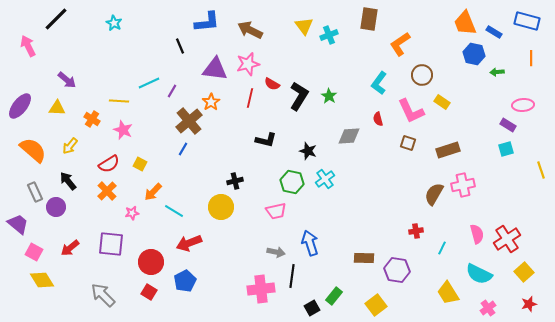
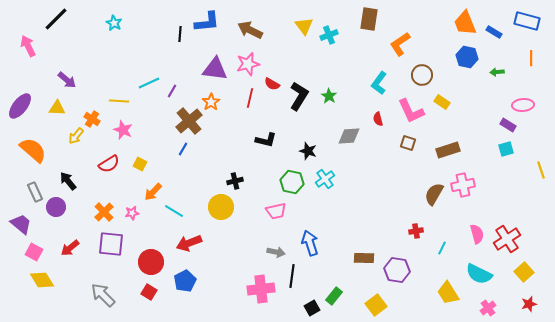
black line at (180, 46): moved 12 px up; rotated 28 degrees clockwise
blue hexagon at (474, 54): moved 7 px left, 3 px down
yellow arrow at (70, 146): moved 6 px right, 10 px up
orange cross at (107, 191): moved 3 px left, 21 px down
purple trapezoid at (18, 224): moved 3 px right
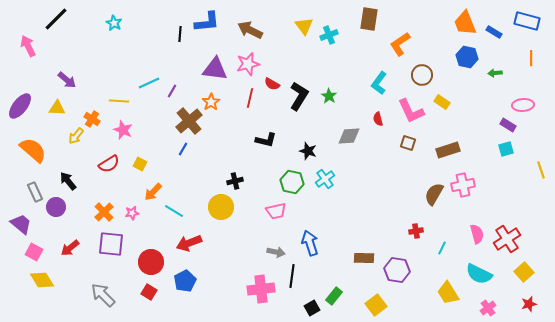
green arrow at (497, 72): moved 2 px left, 1 px down
